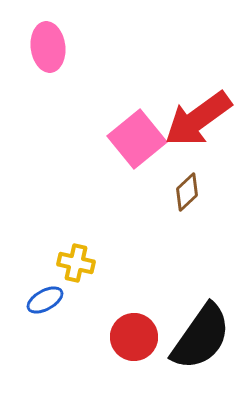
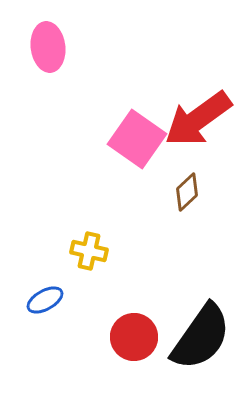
pink square: rotated 16 degrees counterclockwise
yellow cross: moved 13 px right, 12 px up
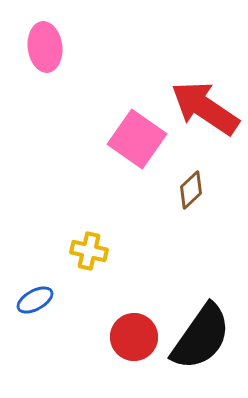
pink ellipse: moved 3 px left
red arrow: moved 7 px right, 11 px up; rotated 70 degrees clockwise
brown diamond: moved 4 px right, 2 px up
blue ellipse: moved 10 px left
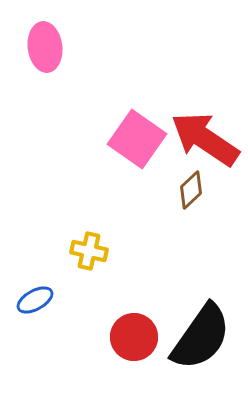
red arrow: moved 31 px down
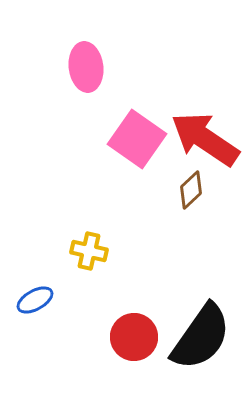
pink ellipse: moved 41 px right, 20 px down
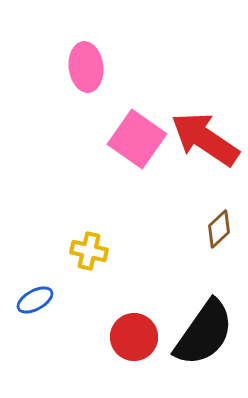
brown diamond: moved 28 px right, 39 px down
black semicircle: moved 3 px right, 4 px up
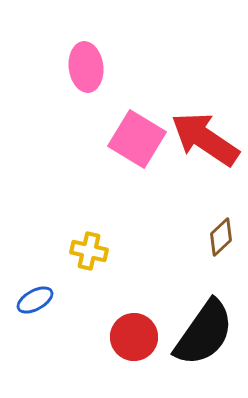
pink square: rotated 4 degrees counterclockwise
brown diamond: moved 2 px right, 8 px down
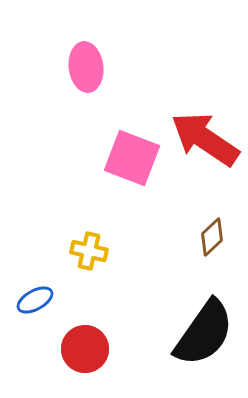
pink square: moved 5 px left, 19 px down; rotated 10 degrees counterclockwise
brown diamond: moved 9 px left
red circle: moved 49 px left, 12 px down
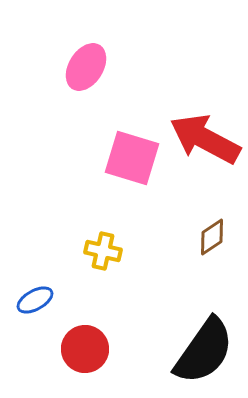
pink ellipse: rotated 39 degrees clockwise
red arrow: rotated 6 degrees counterclockwise
pink square: rotated 4 degrees counterclockwise
brown diamond: rotated 9 degrees clockwise
yellow cross: moved 14 px right
black semicircle: moved 18 px down
